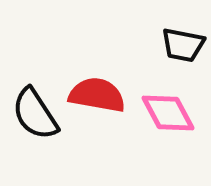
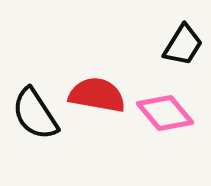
black trapezoid: rotated 69 degrees counterclockwise
pink diamond: moved 3 px left; rotated 12 degrees counterclockwise
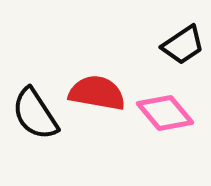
black trapezoid: rotated 24 degrees clockwise
red semicircle: moved 2 px up
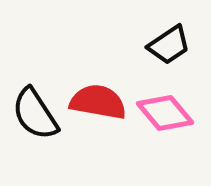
black trapezoid: moved 14 px left
red semicircle: moved 1 px right, 9 px down
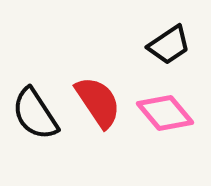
red semicircle: rotated 46 degrees clockwise
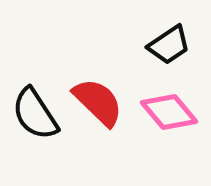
red semicircle: rotated 12 degrees counterclockwise
pink diamond: moved 4 px right, 1 px up
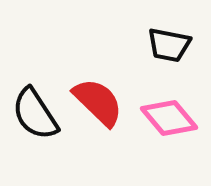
black trapezoid: rotated 45 degrees clockwise
pink diamond: moved 6 px down
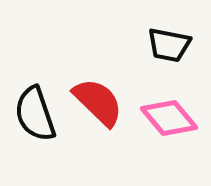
black semicircle: rotated 14 degrees clockwise
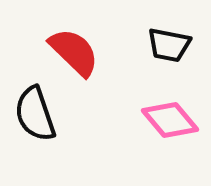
red semicircle: moved 24 px left, 50 px up
pink diamond: moved 1 px right, 2 px down
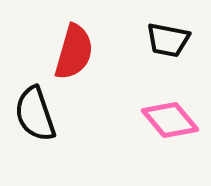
black trapezoid: moved 1 px left, 5 px up
red semicircle: rotated 62 degrees clockwise
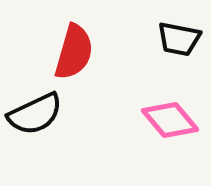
black trapezoid: moved 11 px right, 1 px up
black semicircle: rotated 96 degrees counterclockwise
